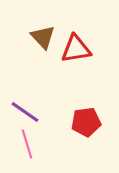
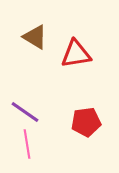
brown triangle: moved 8 px left; rotated 16 degrees counterclockwise
red triangle: moved 5 px down
pink line: rotated 8 degrees clockwise
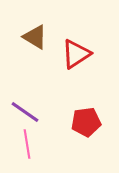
red triangle: rotated 24 degrees counterclockwise
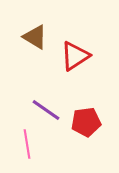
red triangle: moved 1 px left, 2 px down
purple line: moved 21 px right, 2 px up
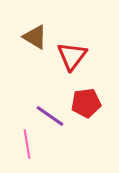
red triangle: moved 3 px left; rotated 20 degrees counterclockwise
purple line: moved 4 px right, 6 px down
red pentagon: moved 19 px up
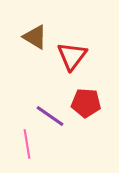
red pentagon: rotated 12 degrees clockwise
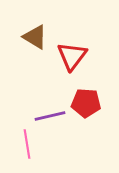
purple line: rotated 48 degrees counterclockwise
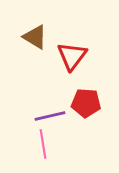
pink line: moved 16 px right
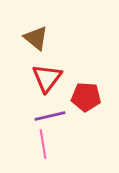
brown triangle: moved 1 px right, 1 px down; rotated 8 degrees clockwise
red triangle: moved 25 px left, 22 px down
red pentagon: moved 6 px up
